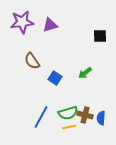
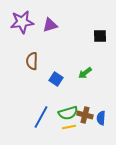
brown semicircle: rotated 36 degrees clockwise
blue square: moved 1 px right, 1 px down
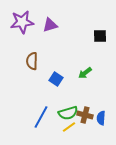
yellow line: rotated 24 degrees counterclockwise
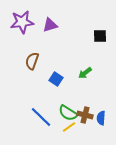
brown semicircle: rotated 18 degrees clockwise
green semicircle: rotated 48 degrees clockwise
blue line: rotated 75 degrees counterclockwise
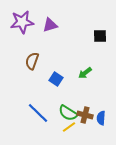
blue line: moved 3 px left, 4 px up
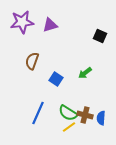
black square: rotated 24 degrees clockwise
blue line: rotated 70 degrees clockwise
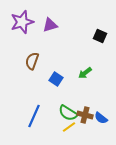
purple star: rotated 10 degrees counterclockwise
blue line: moved 4 px left, 3 px down
blue semicircle: rotated 56 degrees counterclockwise
